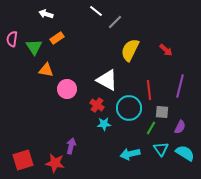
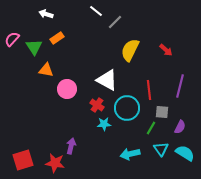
pink semicircle: rotated 35 degrees clockwise
cyan circle: moved 2 px left
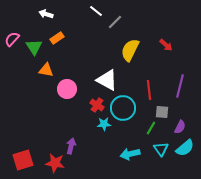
red arrow: moved 5 px up
cyan circle: moved 4 px left
cyan semicircle: moved 5 px up; rotated 108 degrees clockwise
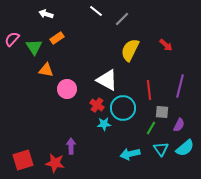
gray line: moved 7 px right, 3 px up
purple semicircle: moved 1 px left, 2 px up
purple arrow: rotated 14 degrees counterclockwise
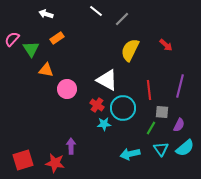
green triangle: moved 3 px left, 2 px down
